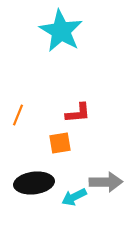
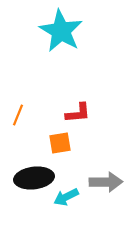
black ellipse: moved 5 px up
cyan arrow: moved 8 px left
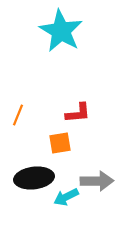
gray arrow: moved 9 px left, 1 px up
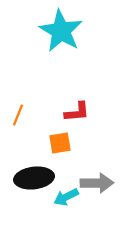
red L-shape: moved 1 px left, 1 px up
gray arrow: moved 2 px down
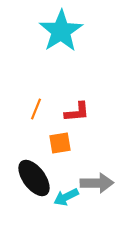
cyan star: rotated 9 degrees clockwise
orange line: moved 18 px right, 6 px up
black ellipse: rotated 60 degrees clockwise
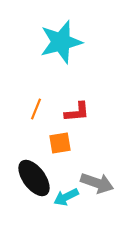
cyan star: moved 11 px down; rotated 18 degrees clockwise
gray arrow: rotated 20 degrees clockwise
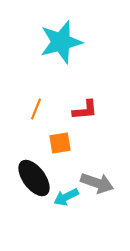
red L-shape: moved 8 px right, 2 px up
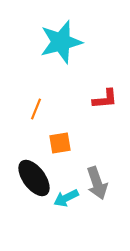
red L-shape: moved 20 px right, 11 px up
gray arrow: rotated 52 degrees clockwise
cyan arrow: moved 1 px down
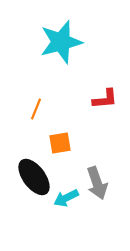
black ellipse: moved 1 px up
